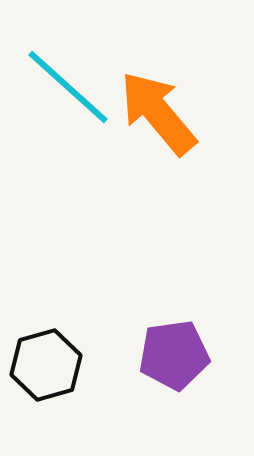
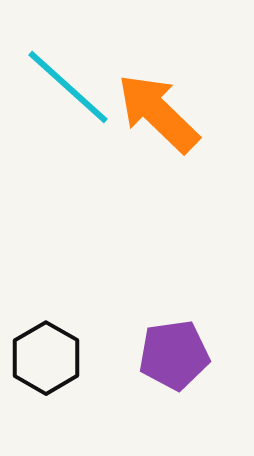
orange arrow: rotated 6 degrees counterclockwise
black hexagon: moved 7 px up; rotated 14 degrees counterclockwise
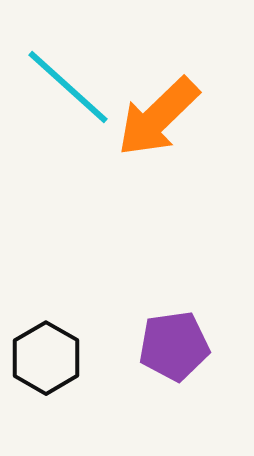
orange arrow: moved 4 px down; rotated 88 degrees counterclockwise
purple pentagon: moved 9 px up
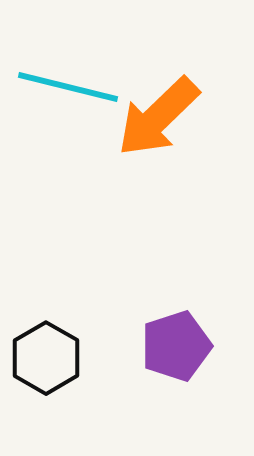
cyan line: rotated 28 degrees counterclockwise
purple pentagon: moved 2 px right; rotated 10 degrees counterclockwise
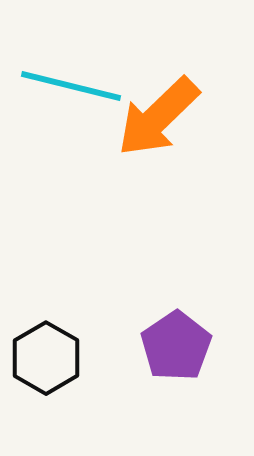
cyan line: moved 3 px right, 1 px up
purple pentagon: rotated 16 degrees counterclockwise
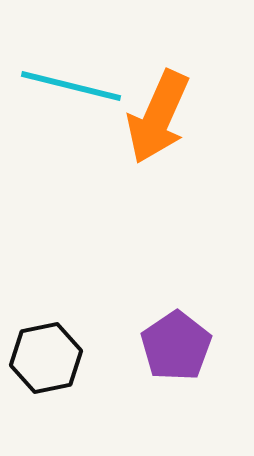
orange arrow: rotated 22 degrees counterclockwise
black hexagon: rotated 18 degrees clockwise
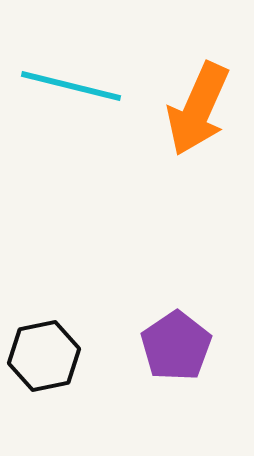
orange arrow: moved 40 px right, 8 px up
black hexagon: moved 2 px left, 2 px up
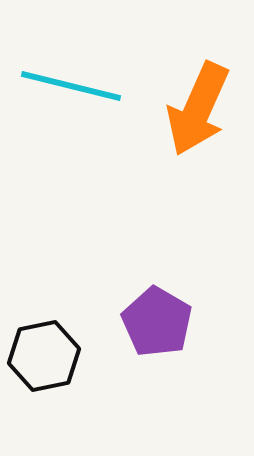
purple pentagon: moved 19 px left, 24 px up; rotated 8 degrees counterclockwise
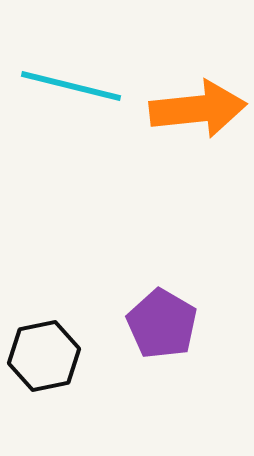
orange arrow: rotated 120 degrees counterclockwise
purple pentagon: moved 5 px right, 2 px down
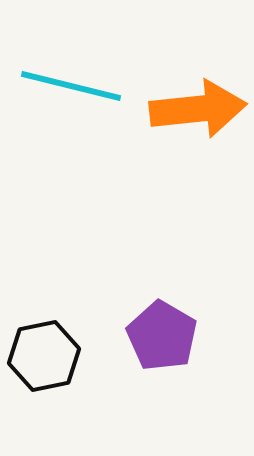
purple pentagon: moved 12 px down
